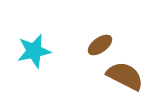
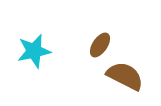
brown ellipse: rotated 20 degrees counterclockwise
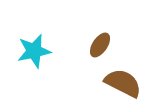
brown semicircle: moved 2 px left, 7 px down
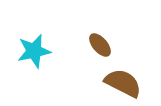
brown ellipse: rotated 75 degrees counterclockwise
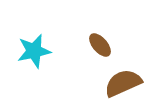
brown semicircle: rotated 51 degrees counterclockwise
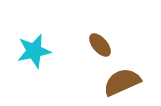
brown semicircle: moved 1 px left, 1 px up
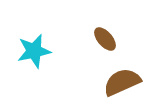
brown ellipse: moved 5 px right, 6 px up
